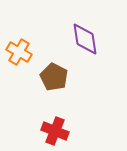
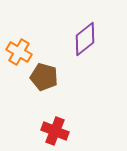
purple diamond: rotated 60 degrees clockwise
brown pentagon: moved 10 px left; rotated 12 degrees counterclockwise
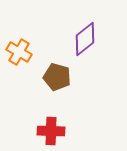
brown pentagon: moved 13 px right
red cross: moved 4 px left; rotated 20 degrees counterclockwise
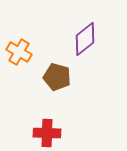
red cross: moved 4 px left, 2 px down
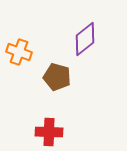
orange cross: rotated 10 degrees counterclockwise
red cross: moved 2 px right, 1 px up
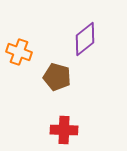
red cross: moved 15 px right, 2 px up
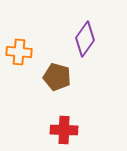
purple diamond: rotated 16 degrees counterclockwise
orange cross: rotated 15 degrees counterclockwise
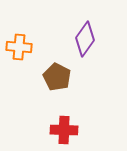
orange cross: moved 5 px up
brown pentagon: rotated 12 degrees clockwise
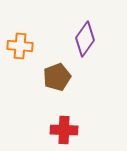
orange cross: moved 1 px right, 1 px up
brown pentagon: rotated 24 degrees clockwise
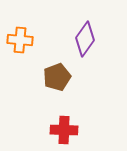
orange cross: moved 6 px up
